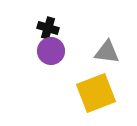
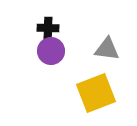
black cross: rotated 15 degrees counterclockwise
gray triangle: moved 3 px up
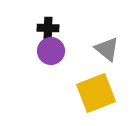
gray triangle: rotated 32 degrees clockwise
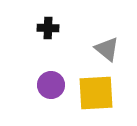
purple circle: moved 34 px down
yellow square: rotated 18 degrees clockwise
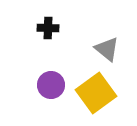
yellow square: rotated 33 degrees counterclockwise
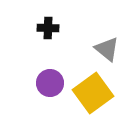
purple circle: moved 1 px left, 2 px up
yellow square: moved 3 px left
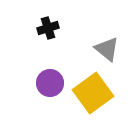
black cross: rotated 20 degrees counterclockwise
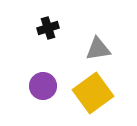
gray triangle: moved 9 px left; rotated 48 degrees counterclockwise
purple circle: moved 7 px left, 3 px down
